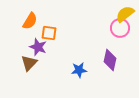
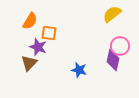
yellow semicircle: moved 13 px left
pink circle: moved 18 px down
purple diamond: moved 3 px right
blue star: rotated 21 degrees clockwise
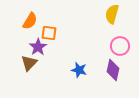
yellow semicircle: rotated 36 degrees counterclockwise
purple star: rotated 18 degrees clockwise
purple diamond: moved 10 px down
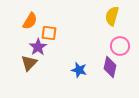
yellow semicircle: moved 2 px down
purple diamond: moved 3 px left, 3 px up
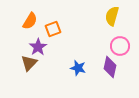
orange square: moved 4 px right, 4 px up; rotated 28 degrees counterclockwise
blue star: moved 1 px left, 2 px up
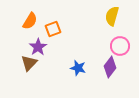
purple diamond: rotated 25 degrees clockwise
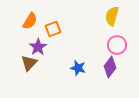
pink circle: moved 3 px left, 1 px up
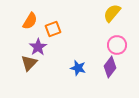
yellow semicircle: moved 3 px up; rotated 24 degrees clockwise
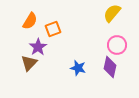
purple diamond: rotated 25 degrees counterclockwise
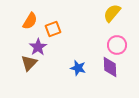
purple diamond: rotated 15 degrees counterclockwise
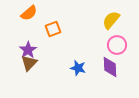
yellow semicircle: moved 1 px left, 7 px down
orange semicircle: moved 1 px left, 8 px up; rotated 18 degrees clockwise
purple star: moved 10 px left, 3 px down
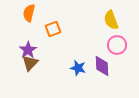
orange semicircle: rotated 144 degrees clockwise
yellow semicircle: rotated 60 degrees counterclockwise
brown triangle: moved 1 px right
purple diamond: moved 8 px left, 1 px up
